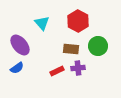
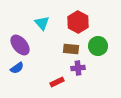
red hexagon: moved 1 px down
red rectangle: moved 11 px down
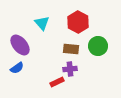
purple cross: moved 8 px left, 1 px down
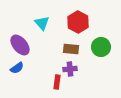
green circle: moved 3 px right, 1 px down
red rectangle: rotated 56 degrees counterclockwise
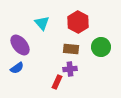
red rectangle: rotated 16 degrees clockwise
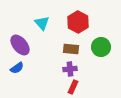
red rectangle: moved 16 px right, 5 px down
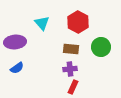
purple ellipse: moved 5 px left, 3 px up; rotated 55 degrees counterclockwise
